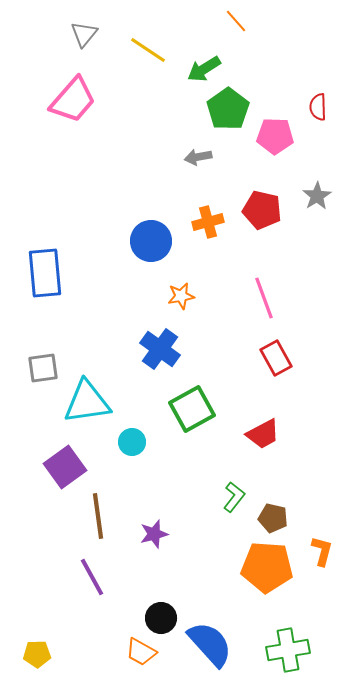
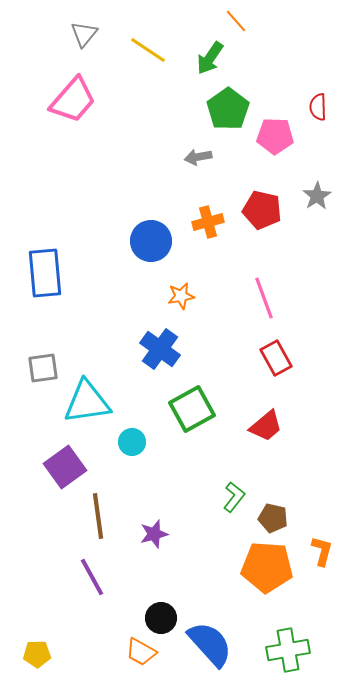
green arrow: moved 6 px right, 11 px up; rotated 24 degrees counterclockwise
red trapezoid: moved 3 px right, 8 px up; rotated 12 degrees counterclockwise
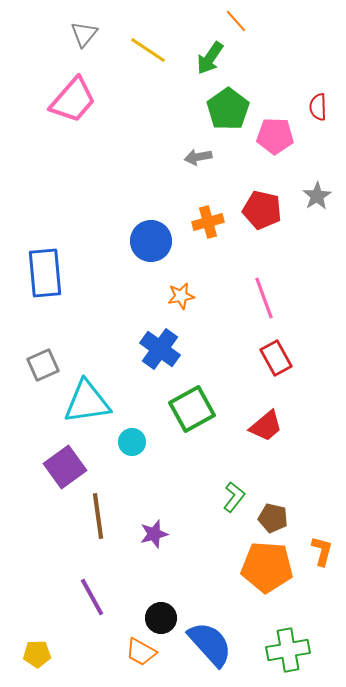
gray square: moved 3 px up; rotated 16 degrees counterclockwise
purple line: moved 20 px down
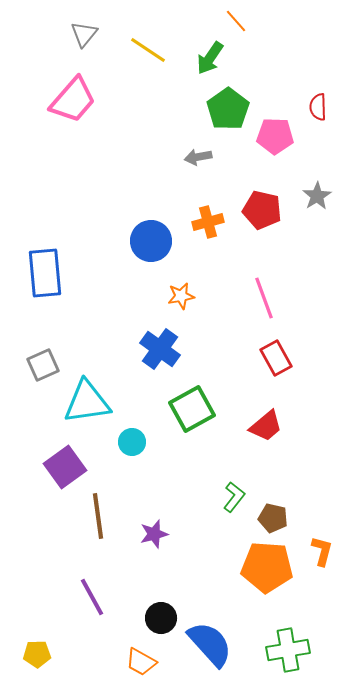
orange trapezoid: moved 10 px down
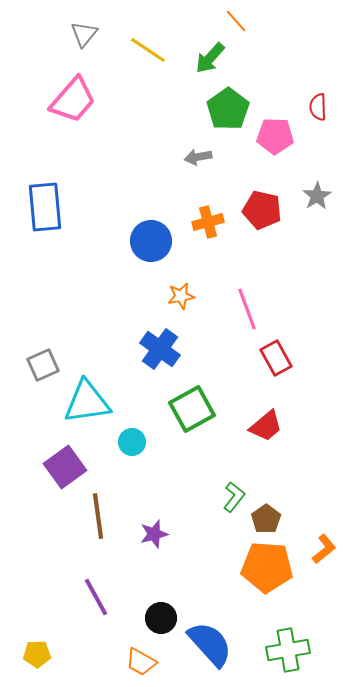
green arrow: rotated 8 degrees clockwise
blue rectangle: moved 66 px up
pink line: moved 17 px left, 11 px down
brown pentagon: moved 7 px left, 1 px down; rotated 24 degrees clockwise
orange L-shape: moved 2 px right, 2 px up; rotated 36 degrees clockwise
purple line: moved 4 px right
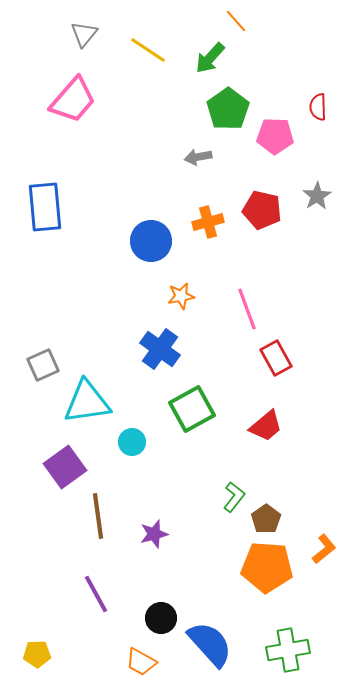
purple line: moved 3 px up
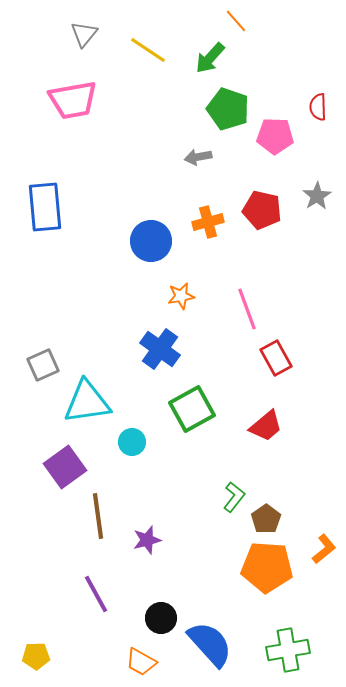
pink trapezoid: rotated 39 degrees clockwise
green pentagon: rotated 18 degrees counterclockwise
purple star: moved 7 px left, 6 px down
yellow pentagon: moved 1 px left, 2 px down
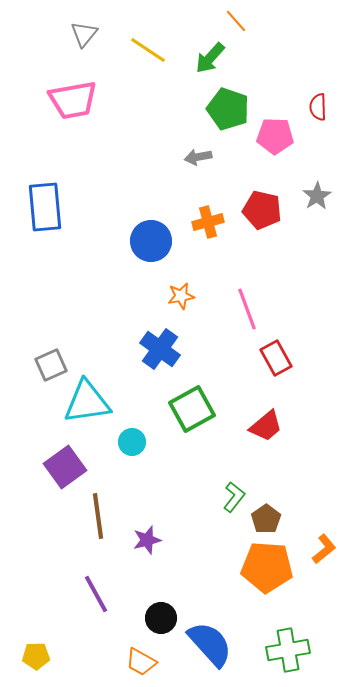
gray square: moved 8 px right
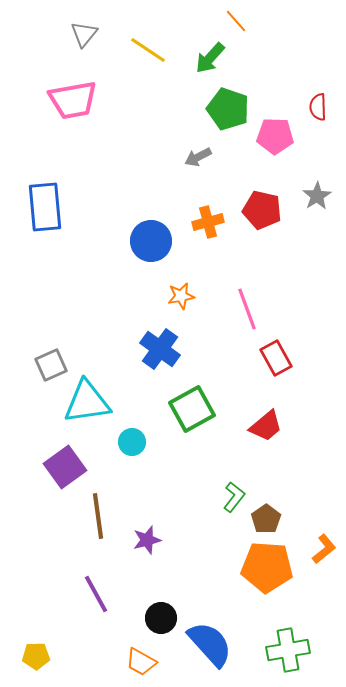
gray arrow: rotated 16 degrees counterclockwise
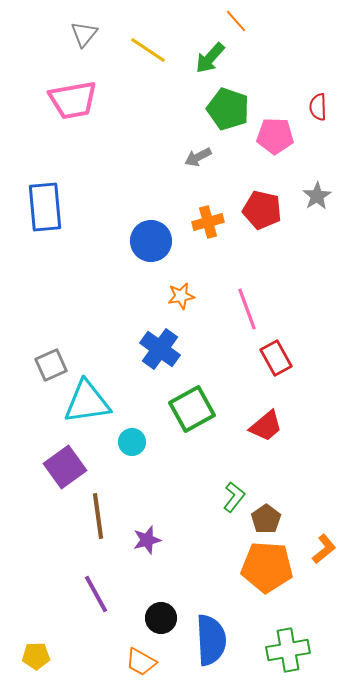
blue semicircle: moved 1 px right, 4 px up; rotated 39 degrees clockwise
